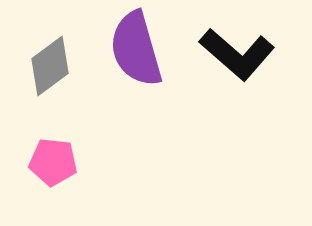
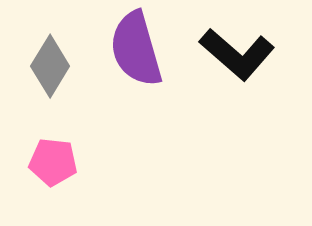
gray diamond: rotated 22 degrees counterclockwise
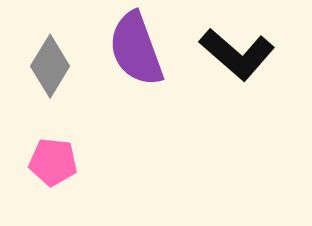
purple semicircle: rotated 4 degrees counterclockwise
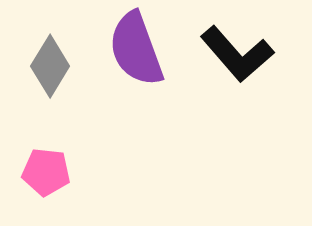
black L-shape: rotated 8 degrees clockwise
pink pentagon: moved 7 px left, 10 px down
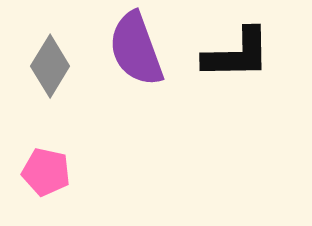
black L-shape: rotated 50 degrees counterclockwise
pink pentagon: rotated 6 degrees clockwise
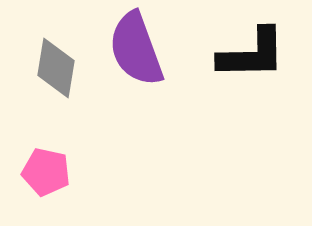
black L-shape: moved 15 px right
gray diamond: moved 6 px right, 2 px down; rotated 22 degrees counterclockwise
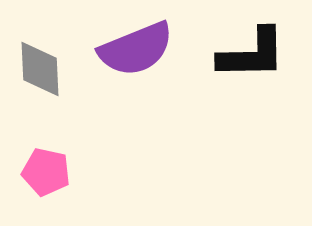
purple semicircle: rotated 92 degrees counterclockwise
gray diamond: moved 16 px left, 1 px down; rotated 12 degrees counterclockwise
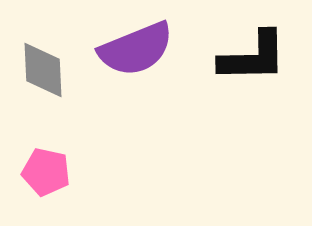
black L-shape: moved 1 px right, 3 px down
gray diamond: moved 3 px right, 1 px down
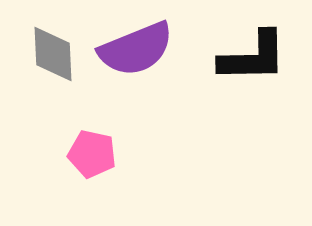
gray diamond: moved 10 px right, 16 px up
pink pentagon: moved 46 px right, 18 px up
